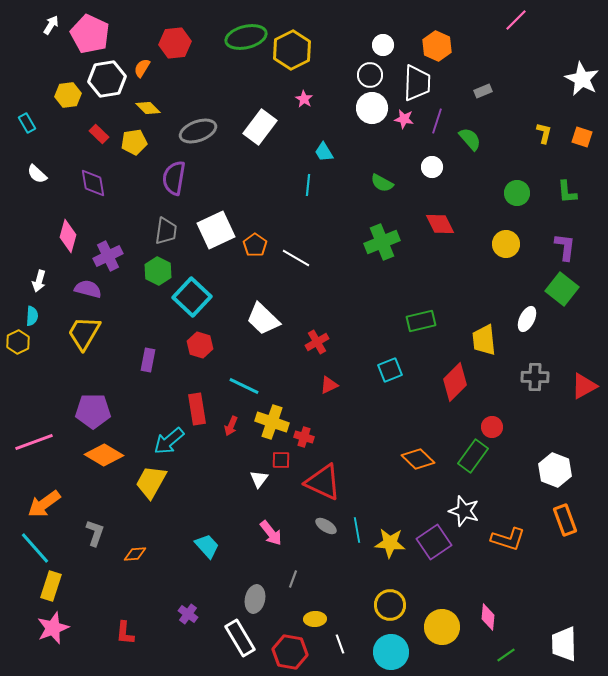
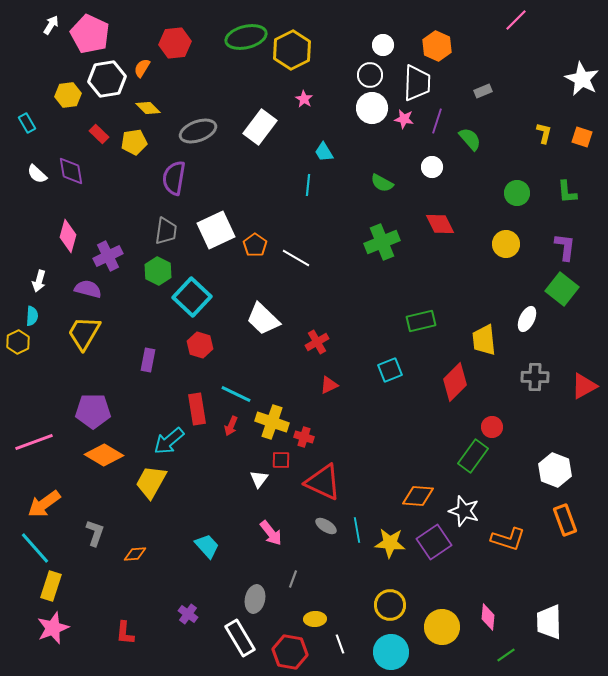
purple diamond at (93, 183): moved 22 px left, 12 px up
cyan line at (244, 386): moved 8 px left, 8 px down
orange diamond at (418, 459): moved 37 px down; rotated 40 degrees counterclockwise
white trapezoid at (564, 644): moved 15 px left, 22 px up
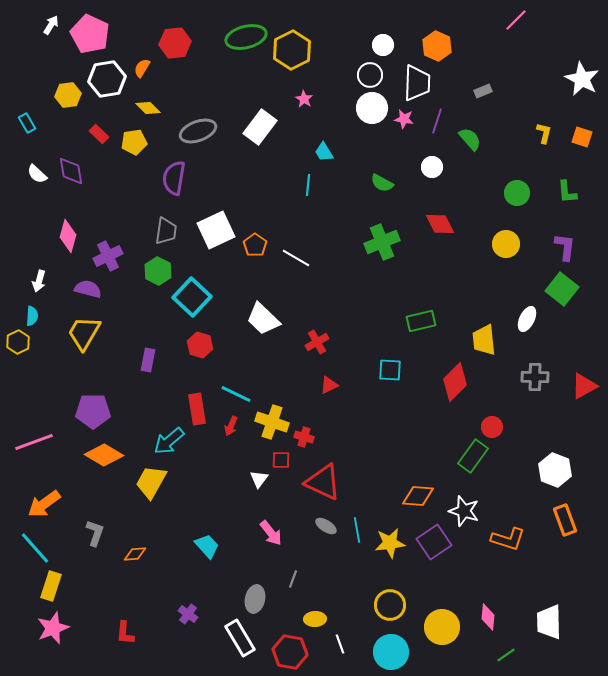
cyan square at (390, 370): rotated 25 degrees clockwise
yellow star at (390, 543): rotated 12 degrees counterclockwise
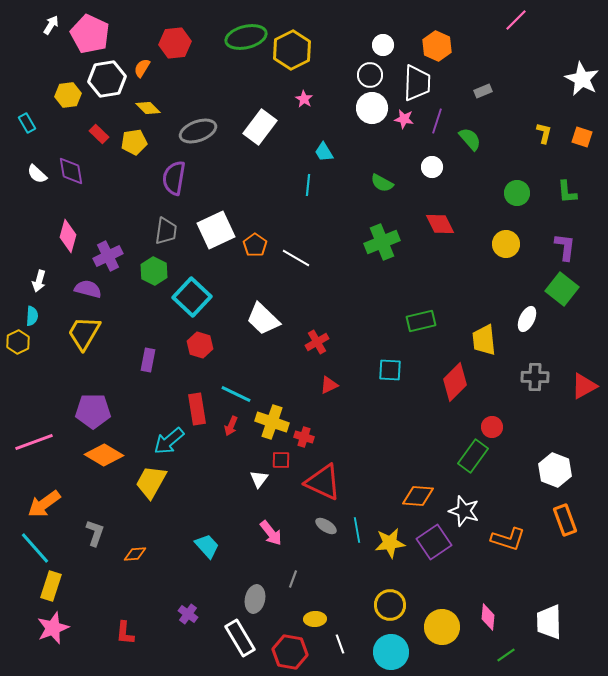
green hexagon at (158, 271): moved 4 px left
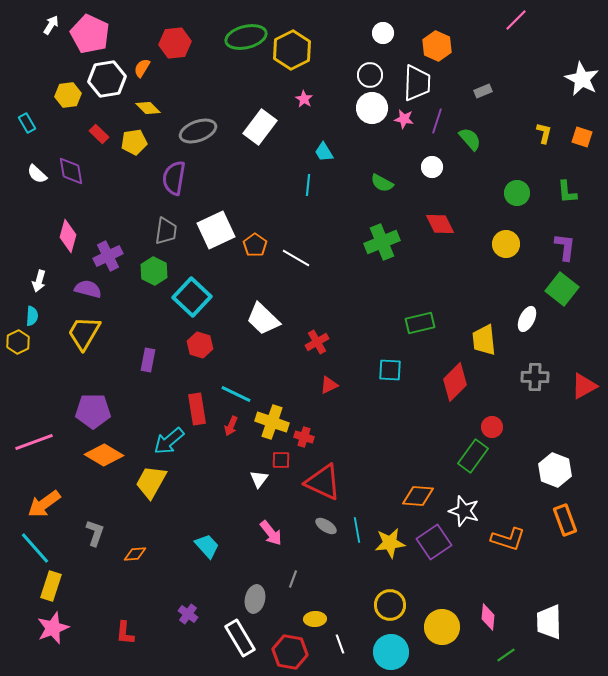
white circle at (383, 45): moved 12 px up
green rectangle at (421, 321): moved 1 px left, 2 px down
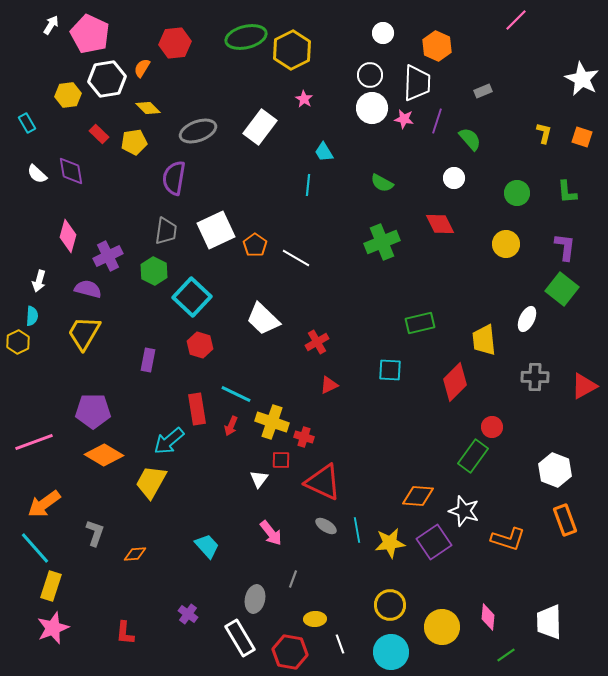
white circle at (432, 167): moved 22 px right, 11 px down
